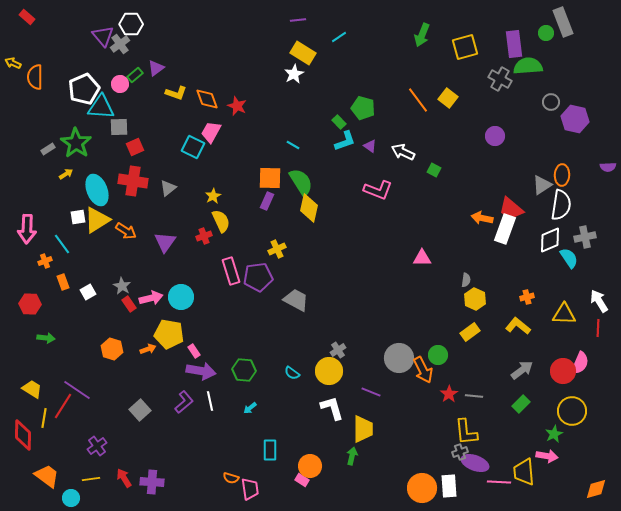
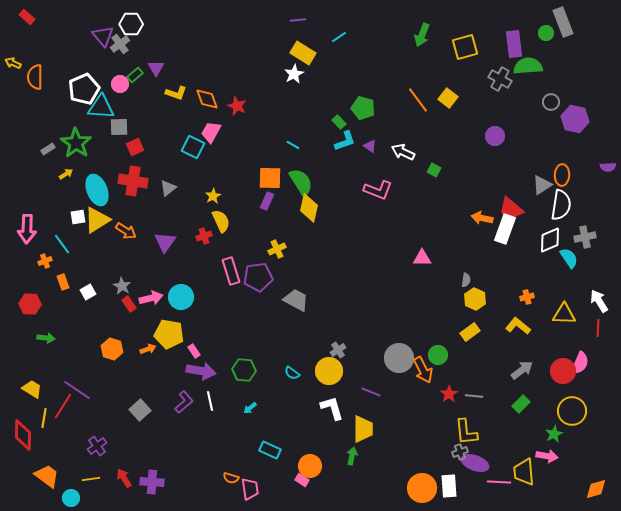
purple triangle at (156, 68): rotated 24 degrees counterclockwise
cyan rectangle at (270, 450): rotated 65 degrees counterclockwise
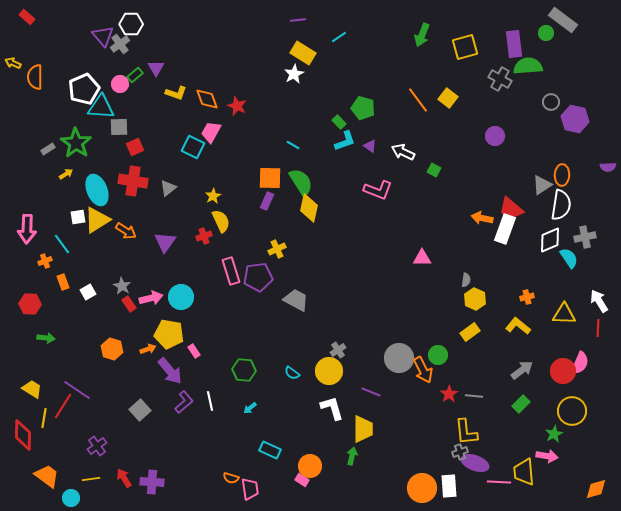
gray rectangle at (563, 22): moved 2 px up; rotated 32 degrees counterclockwise
purple arrow at (201, 371): moved 31 px left; rotated 40 degrees clockwise
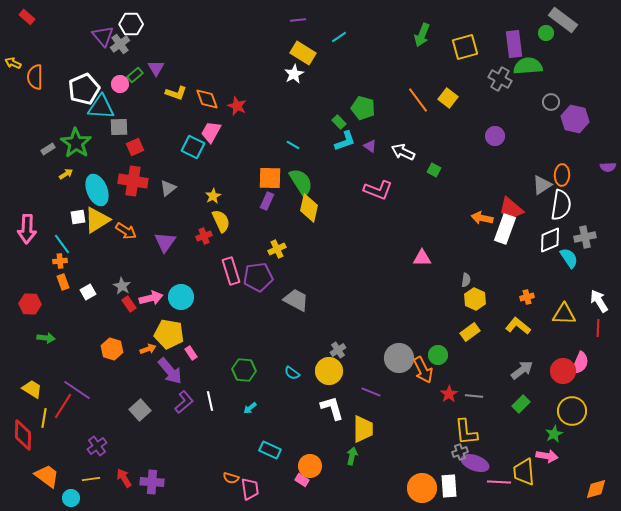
orange cross at (45, 261): moved 15 px right; rotated 16 degrees clockwise
pink rectangle at (194, 351): moved 3 px left, 2 px down
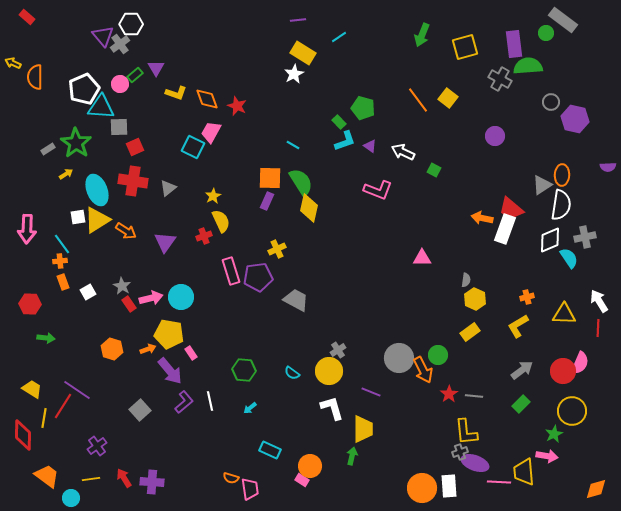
yellow L-shape at (518, 326): rotated 70 degrees counterclockwise
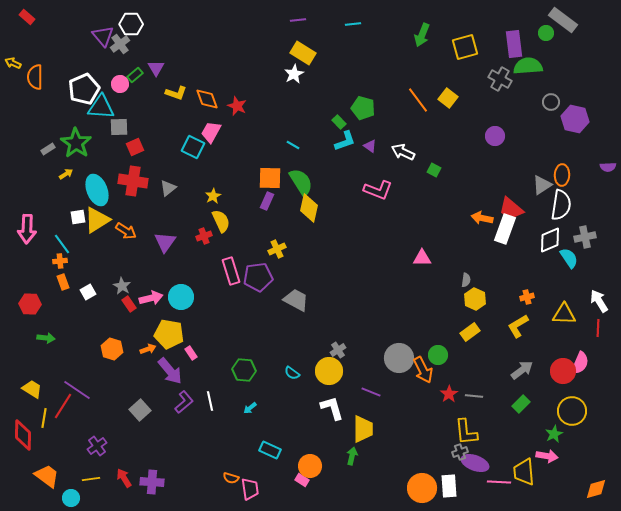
cyan line at (339, 37): moved 14 px right, 13 px up; rotated 28 degrees clockwise
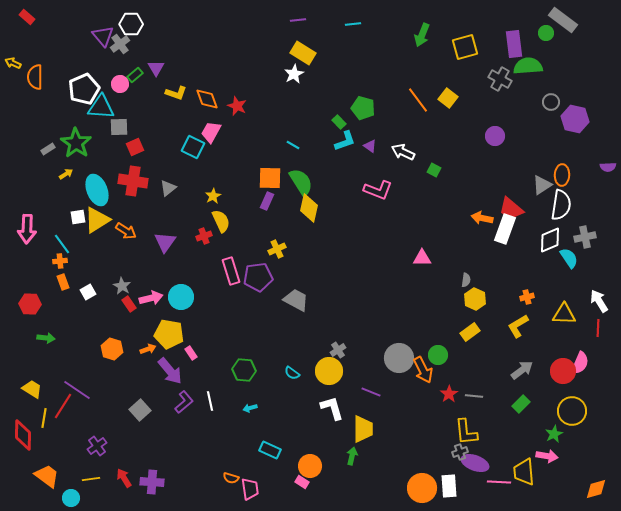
cyan arrow at (250, 408): rotated 24 degrees clockwise
pink rectangle at (302, 480): moved 2 px down
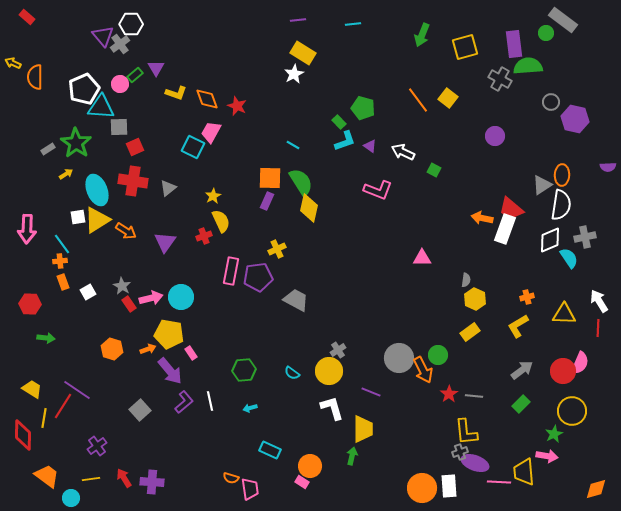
pink rectangle at (231, 271): rotated 28 degrees clockwise
green hexagon at (244, 370): rotated 10 degrees counterclockwise
